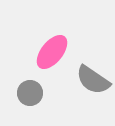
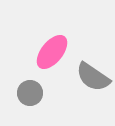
gray semicircle: moved 3 px up
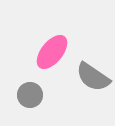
gray circle: moved 2 px down
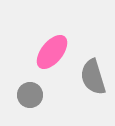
gray semicircle: rotated 39 degrees clockwise
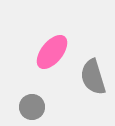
gray circle: moved 2 px right, 12 px down
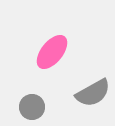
gray semicircle: moved 16 px down; rotated 102 degrees counterclockwise
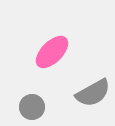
pink ellipse: rotated 6 degrees clockwise
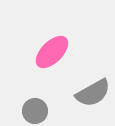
gray circle: moved 3 px right, 4 px down
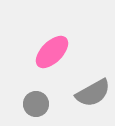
gray circle: moved 1 px right, 7 px up
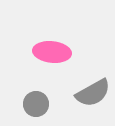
pink ellipse: rotated 51 degrees clockwise
